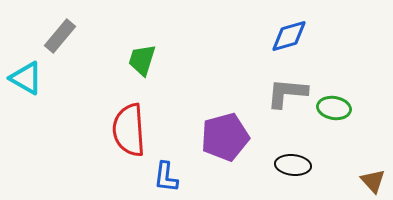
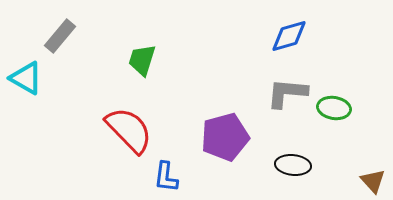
red semicircle: rotated 140 degrees clockwise
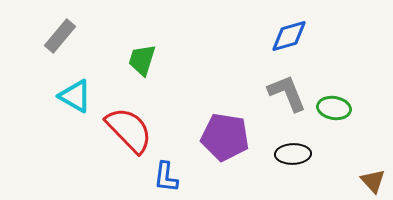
cyan triangle: moved 49 px right, 18 px down
gray L-shape: rotated 63 degrees clockwise
purple pentagon: rotated 24 degrees clockwise
black ellipse: moved 11 px up; rotated 8 degrees counterclockwise
